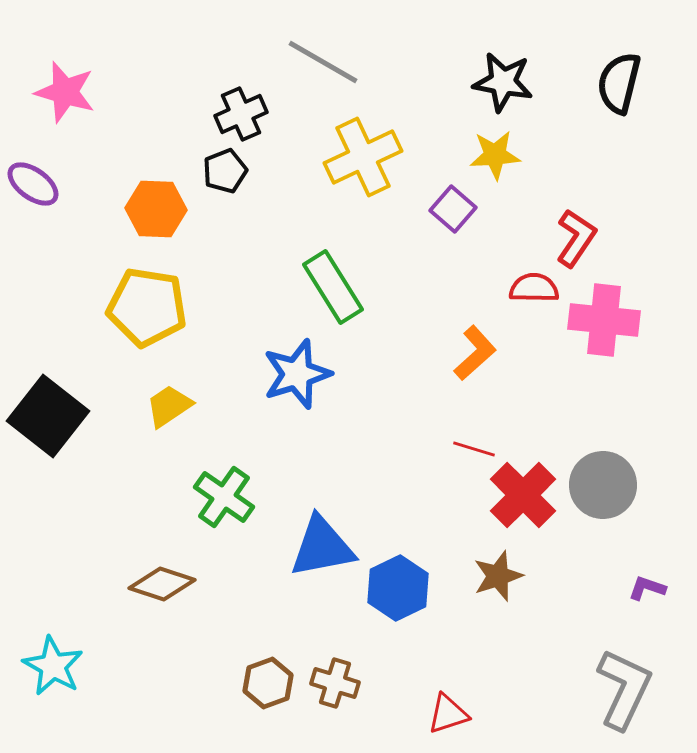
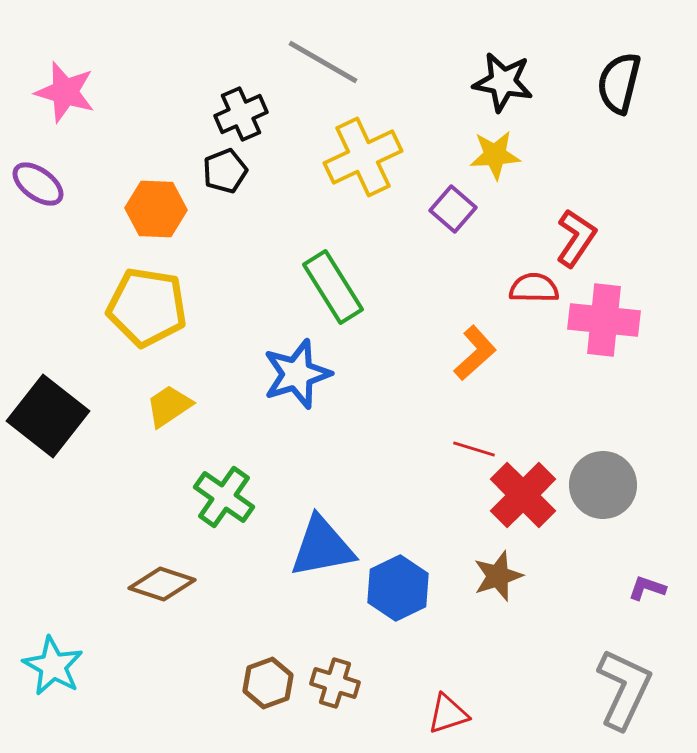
purple ellipse: moved 5 px right
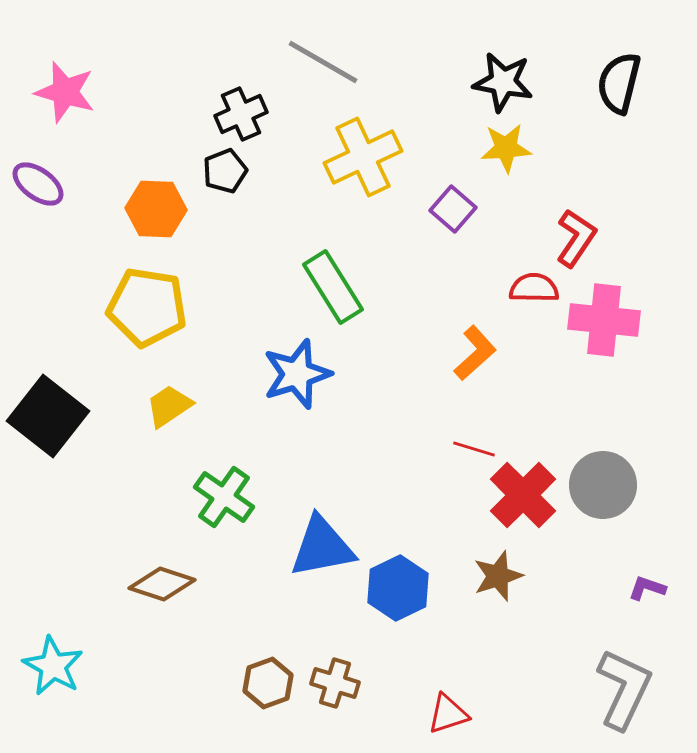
yellow star: moved 11 px right, 7 px up
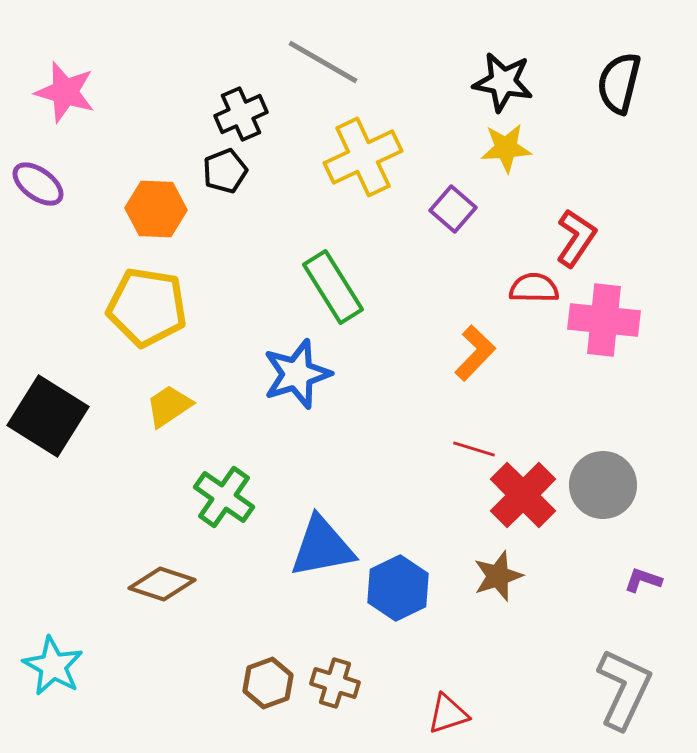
orange L-shape: rotated 4 degrees counterclockwise
black square: rotated 6 degrees counterclockwise
purple L-shape: moved 4 px left, 8 px up
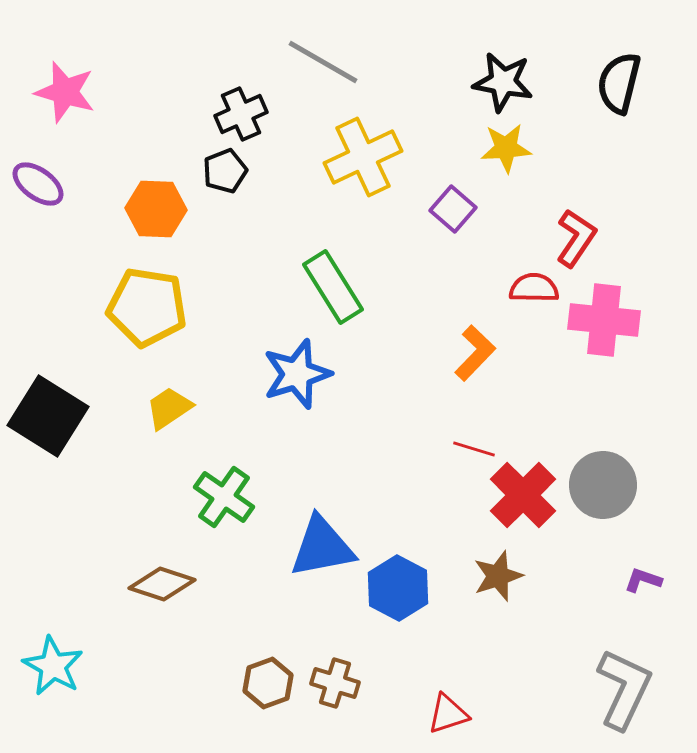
yellow trapezoid: moved 2 px down
blue hexagon: rotated 6 degrees counterclockwise
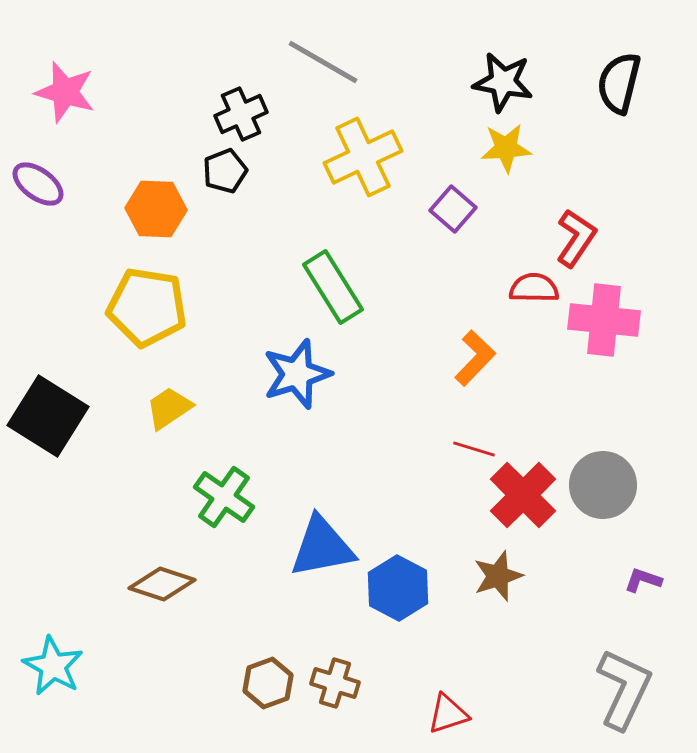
orange L-shape: moved 5 px down
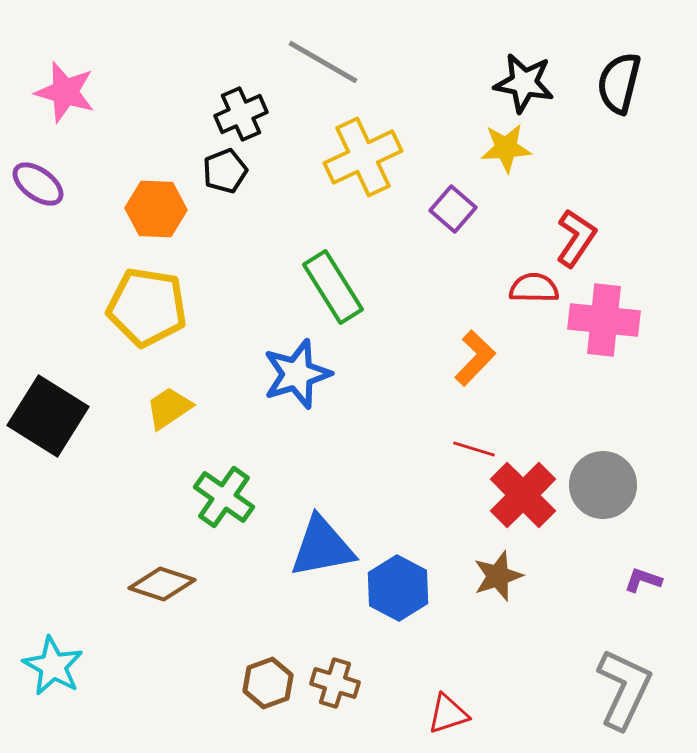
black star: moved 21 px right, 1 px down
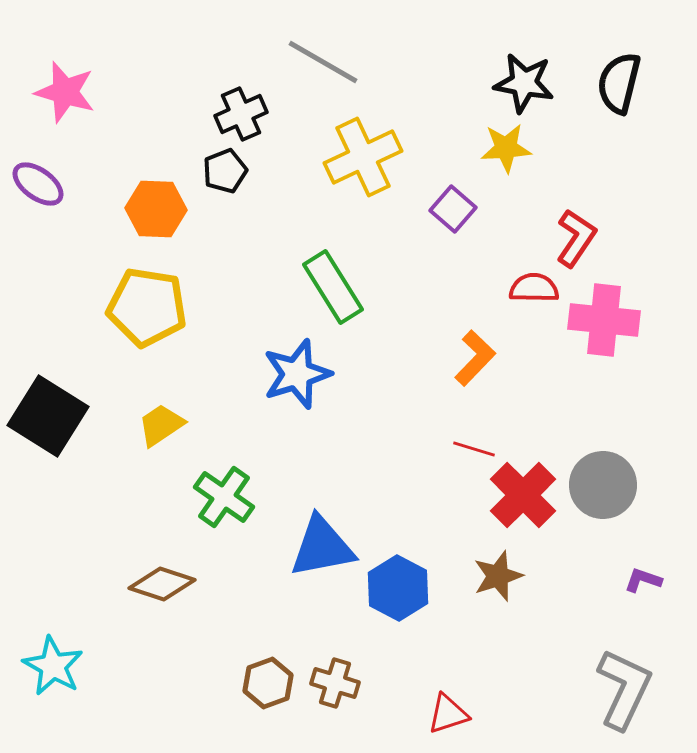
yellow trapezoid: moved 8 px left, 17 px down
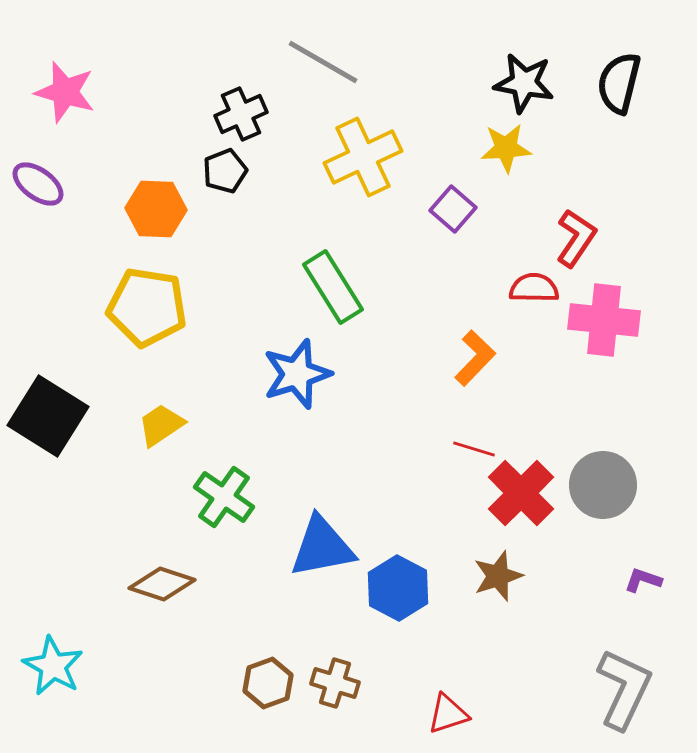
red cross: moved 2 px left, 2 px up
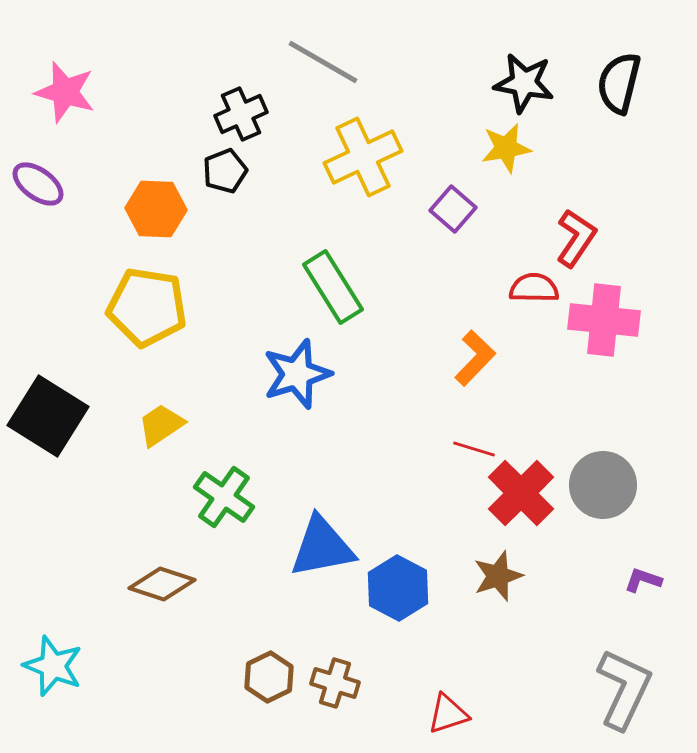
yellow star: rotated 6 degrees counterclockwise
cyan star: rotated 8 degrees counterclockwise
brown hexagon: moved 1 px right, 6 px up; rotated 6 degrees counterclockwise
